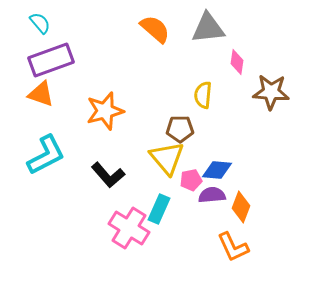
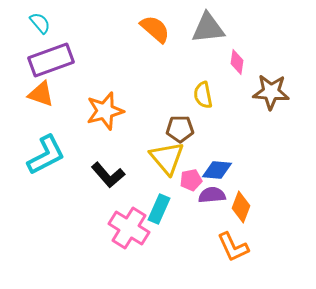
yellow semicircle: rotated 16 degrees counterclockwise
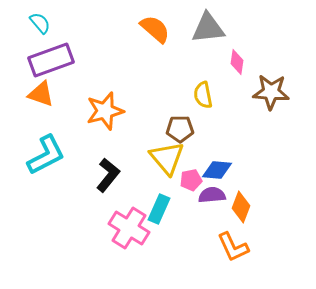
black L-shape: rotated 100 degrees counterclockwise
